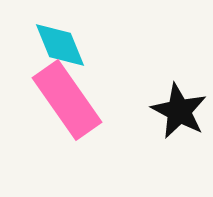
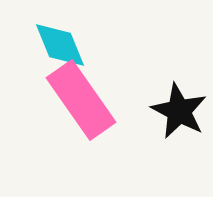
pink rectangle: moved 14 px right
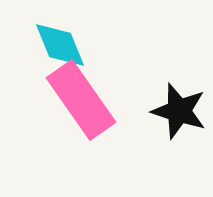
black star: rotated 10 degrees counterclockwise
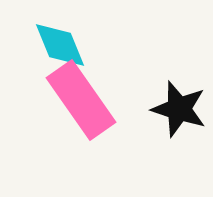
black star: moved 2 px up
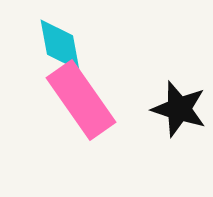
cyan diamond: rotated 12 degrees clockwise
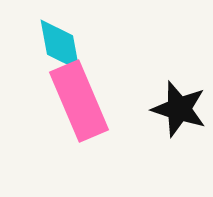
pink rectangle: moved 2 px left, 1 px down; rotated 12 degrees clockwise
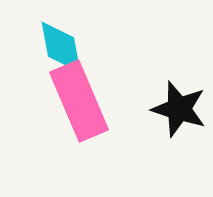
cyan diamond: moved 1 px right, 2 px down
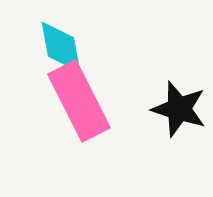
pink rectangle: rotated 4 degrees counterclockwise
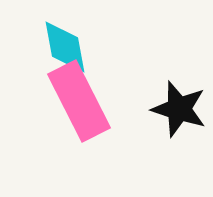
cyan diamond: moved 4 px right
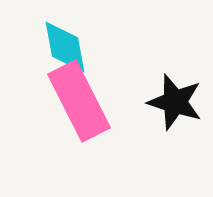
black star: moved 4 px left, 7 px up
